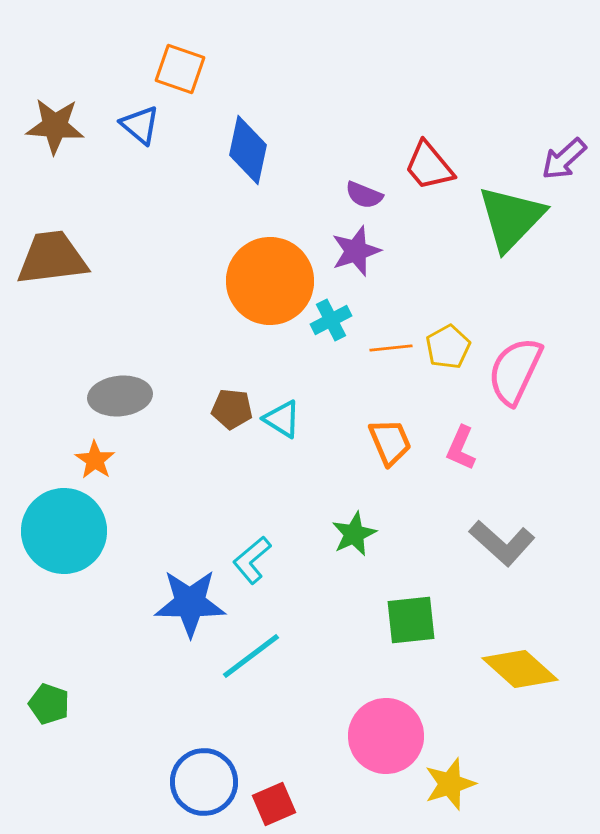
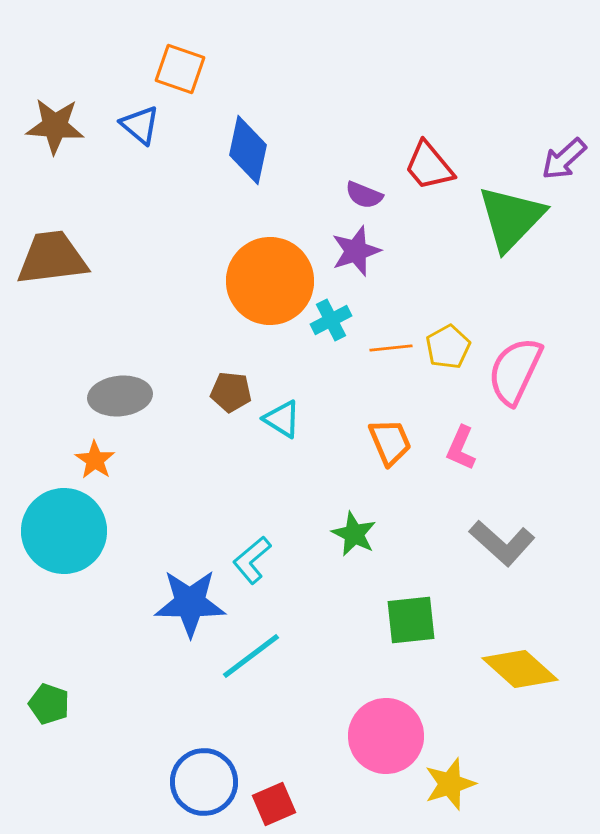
brown pentagon: moved 1 px left, 17 px up
green star: rotated 21 degrees counterclockwise
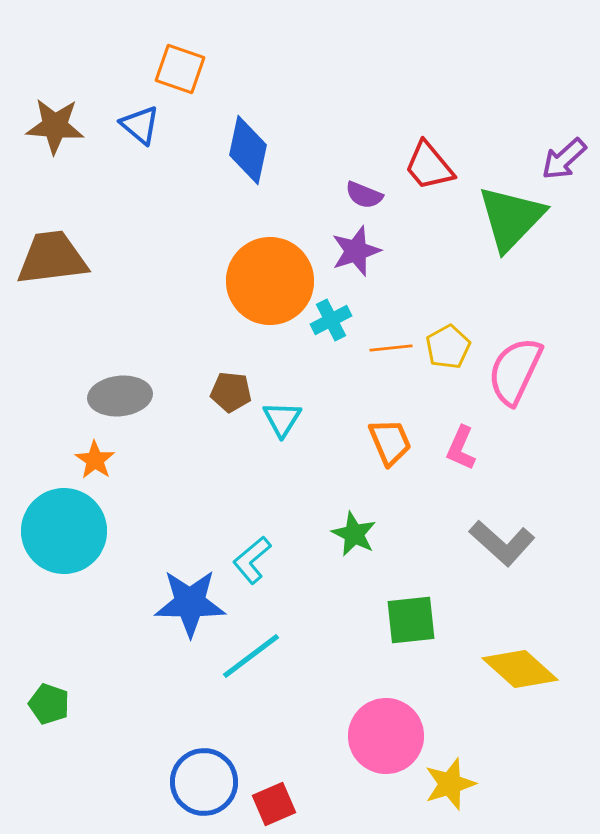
cyan triangle: rotated 30 degrees clockwise
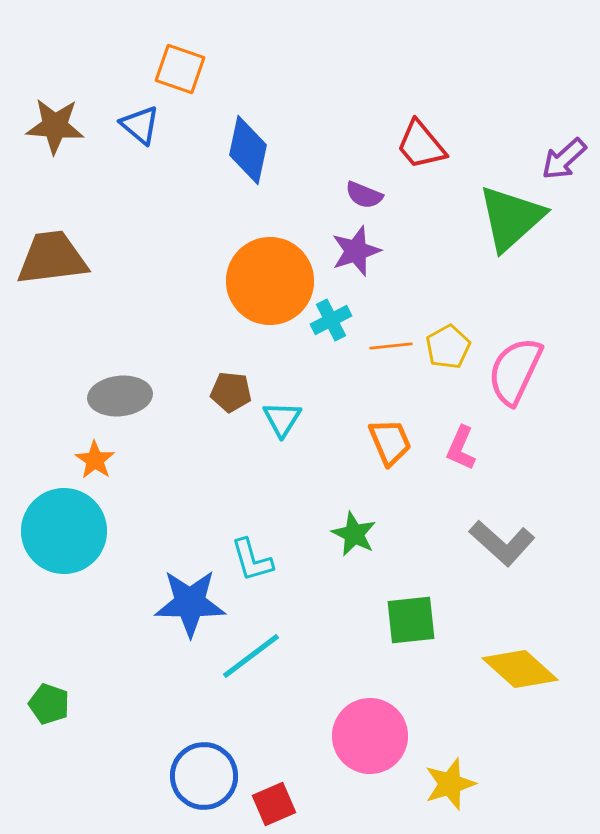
red trapezoid: moved 8 px left, 21 px up
green triangle: rotated 4 degrees clockwise
orange line: moved 2 px up
cyan L-shape: rotated 66 degrees counterclockwise
pink circle: moved 16 px left
blue circle: moved 6 px up
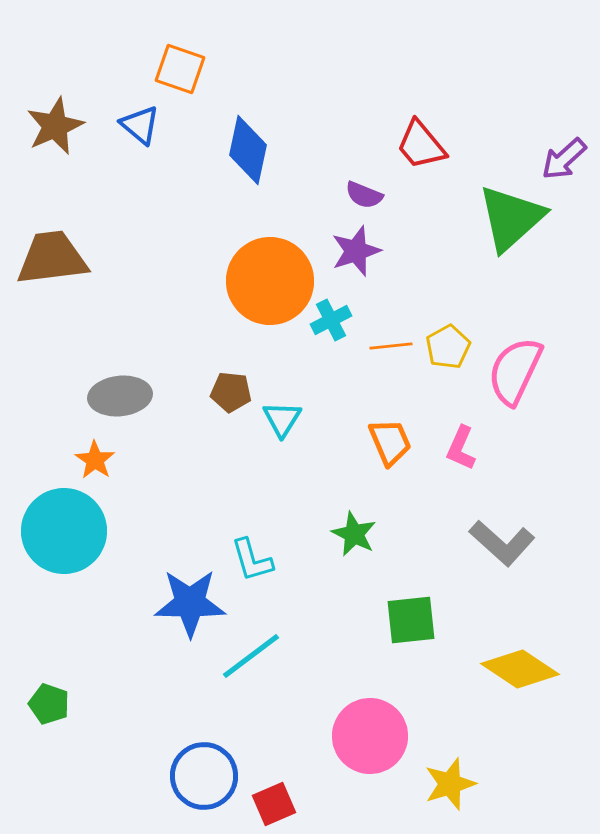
brown star: rotated 28 degrees counterclockwise
yellow diamond: rotated 8 degrees counterclockwise
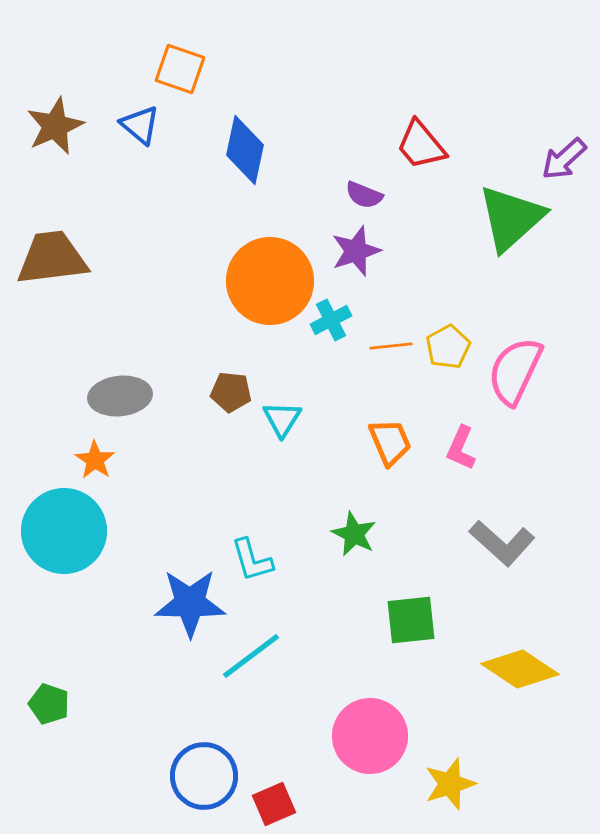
blue diamond: moved 3 px left
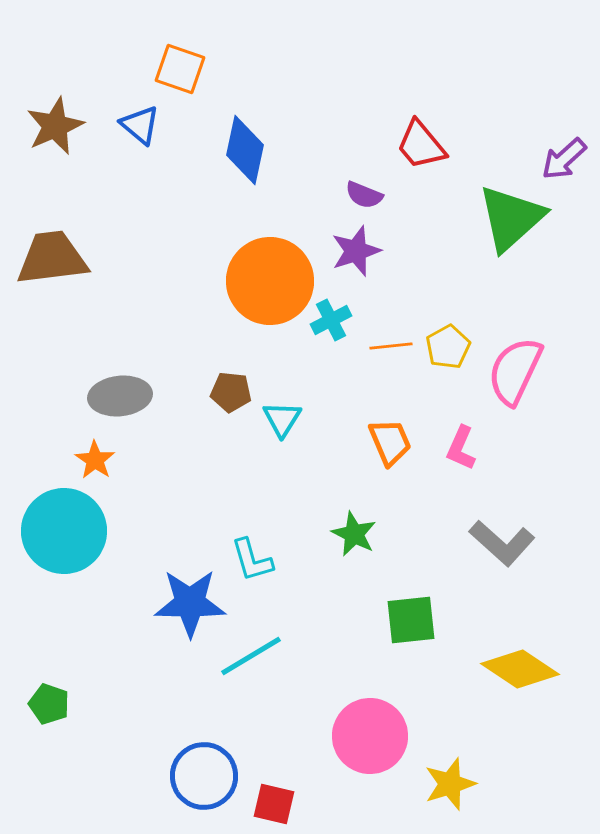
cyan line: rotated 6 degrees clockwise
red square: rotated 36 degrees clockwise
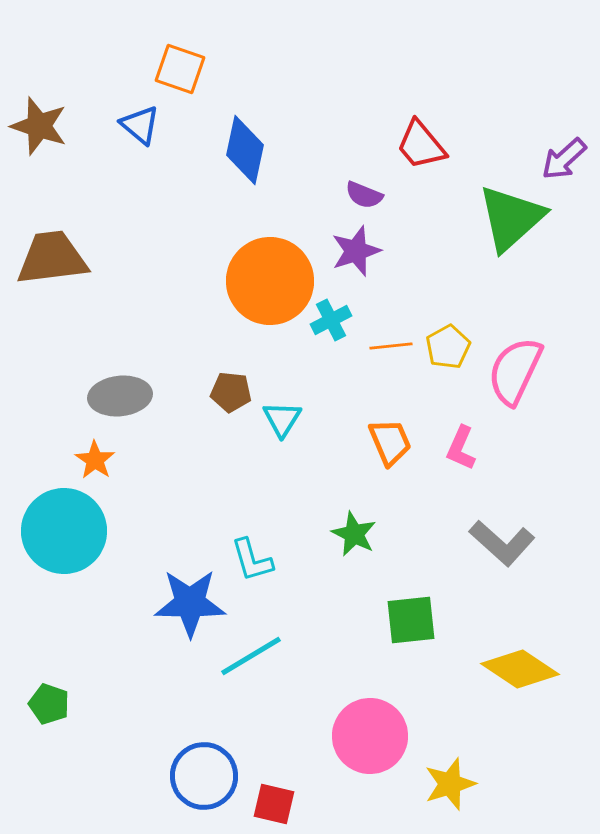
brown star: moved 16 px left; rotated 30 degrees counterclockwise
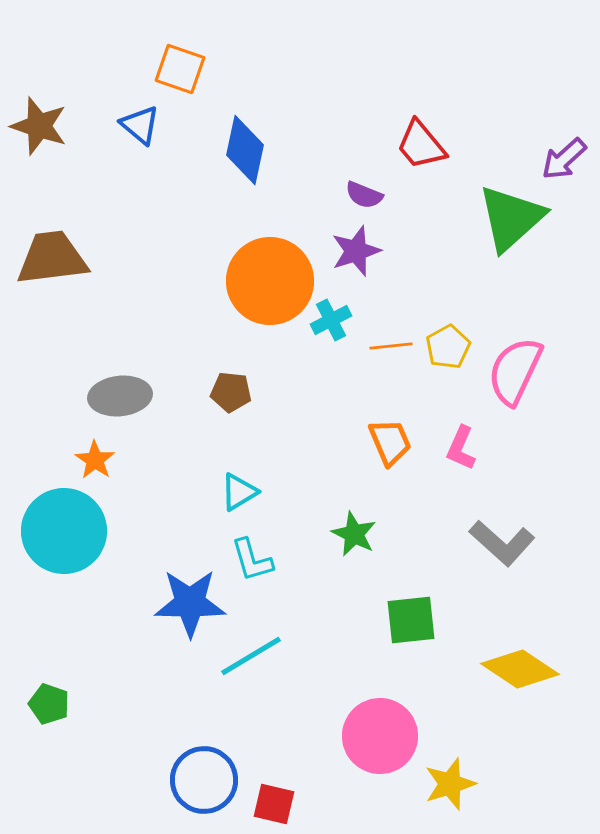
cyan triangle: moved 43 px left, 73 px down; rotated 27 degrees clockwise
pink circle: moved 10 px right
blue circle: moved 4 px down
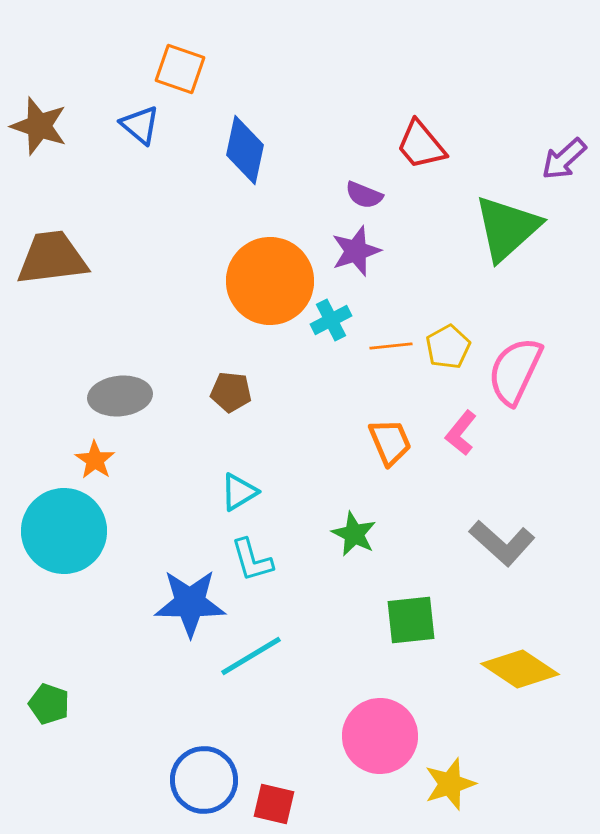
green triangle: moved 4 px left, 10 px down
pink L-shape: moved 15 px up; rotated 15 degrees clockwise
